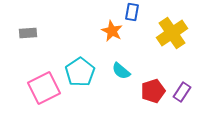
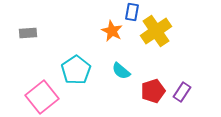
yellow cross: moved 16 px left, 2 px up
cyan pentagon: moved 4 px left, 2 px up
pink square: moved 2 px left, 9 px down; rotated 12 degrees counterclockwise
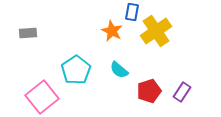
cyan semicircle: moved 2 px left, 1 px up
red pentagon: moved 4 px left
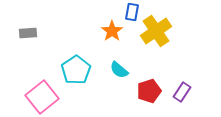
orange star: rotated 10 degrees clockwise
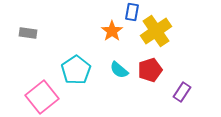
gray rectangle: rotated 12 degrees clockwise
red pentagon: moved 1 px right, 21 px up
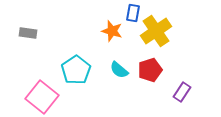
blue rectangle: moved 1 px right, 1 px down
orange star: rotated 20 degrees counterclockwise
pink square: rotated 12 degrees counterclockwise
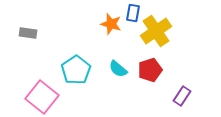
orange star: moved 1 px left, 7 px up
cyan semicircle: moved 1 px left, 1 px up
purple rectangle: moved 4 px down
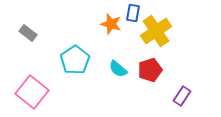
gray rectangle: rotated 30 degrees clockwise
cyan pentagon: moved 1 px left, 10 px up
pink square: moved 10 px left, 5 px up
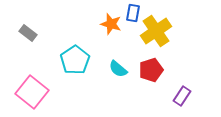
red pentagon: moved 1 px right
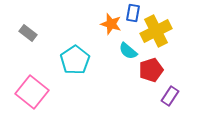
yellow cross: rotated 8 degrees clockwise
cyan semicircle: moved 10 px right, 18 px up
purple rectangle: moved 12 px left
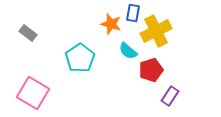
cyan pentagon: moved 5 px right, 2 px up
pink square: moved 1 px right, 1 px down; rotated 8 degrees counterclockwise
